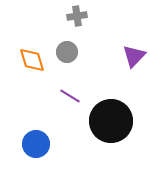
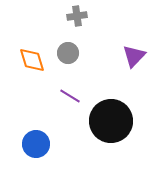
gray circle: moved 1 px right, 1 px down
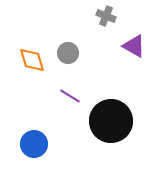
gray cross: moved 29 px right; rotated 30 degrees clockwise
purple triangle: moved 10 px up; rotated 45 degrees counterclockwise
blue circle: moved 2 px left
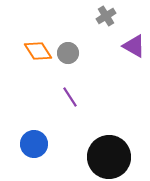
gray cross: rotated 36 degrees clockwise
orange diamond: moved 6 px right, 9 px up; rotated 16 degrees counterclockwise
purple line: moved 1 px down; rotated 25 degrees clockwise
black circle: moved 2 px left, 36 px down
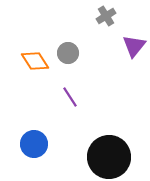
purple triangle: rotated 40 degrees clockwise
orange diamond: moved 3 px left, 10 px down
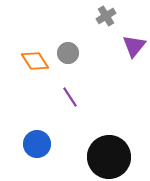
blue circle: moved 3 px right
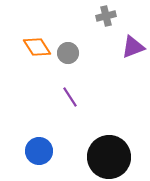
gray cross: rotated 18 degrees clockwise
purple triangle: moved 1 px left, 1 px down; rotated 30 degrees clockwise
orange diamond: moved 2 px right, 14 px up
blue circle: moved 2 px right, 7 px down
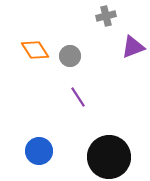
orange diamond: moved 2 px left, 3 px down
gray circle: moved 2 px right, 3 px down
purple line: moved 8 px right
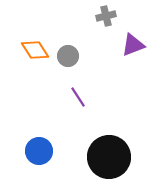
purple triangle: moved 2 px up
gray circle: moved 2 px left
